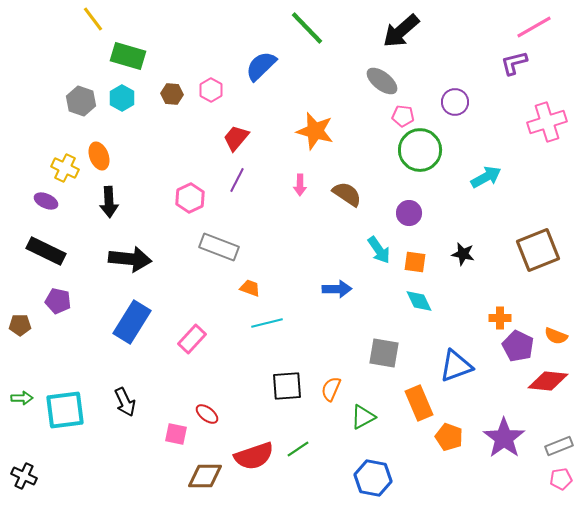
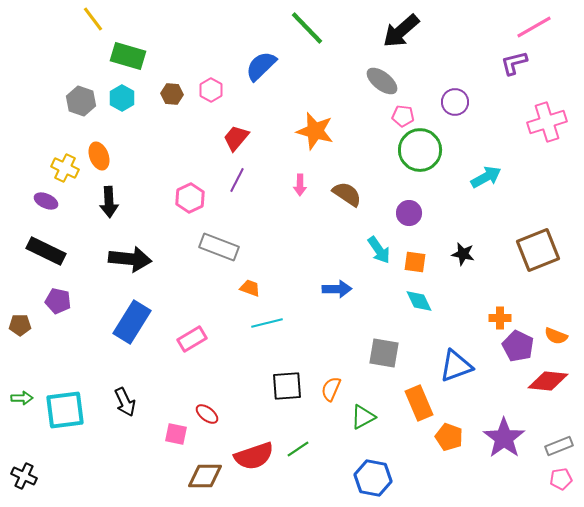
pink rectangle at (192, 339): rotated 16 degrees clockwise
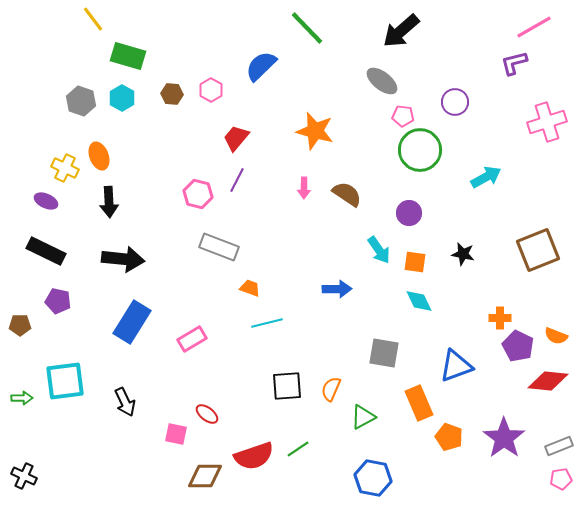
pink arrow at (300, 185): moved 4 px right, 3 px down
pink hexagon at (190, 198): moved 8 px right, 4 px up; rotated 20 degrees counterclockwise
black arrow at (130, 259): moved 7 px left
cyan square at (65, 410): moved 29 px up
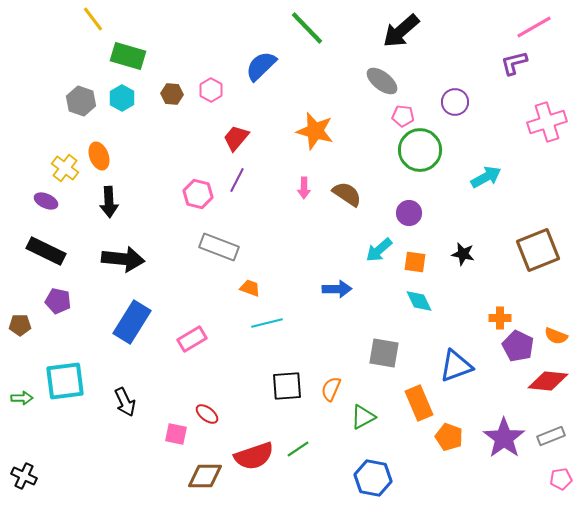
yellow cross at (65, 168): rotated 12 degrees clockwise
cyan arrow at (379, 250): rotated 84 degrees clockwise
gray rectangle at (559, 446): moved 8 px left, 10 px up
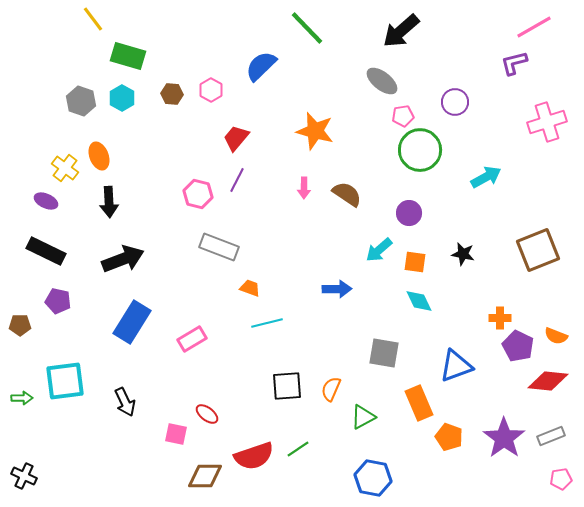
pink pentagon at (403, 116): rotated 15 degrees counterclockwise
black arrow at (123, 259): rotated 27 degrees counterclockwise
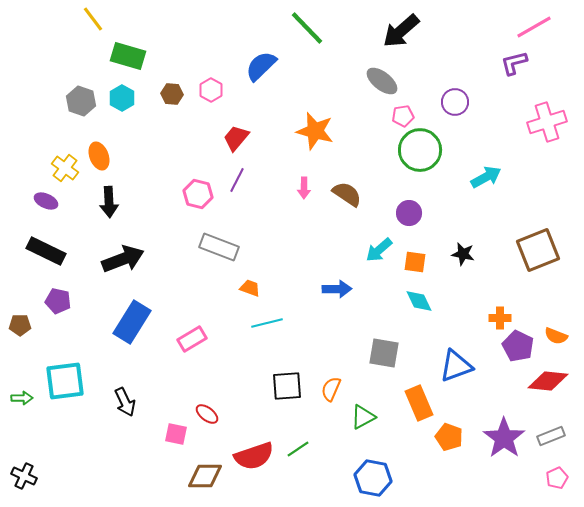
pink pentagon at (561, 479): moved 4 px left, 1 px up; rotated 15 degrees counterclockwise
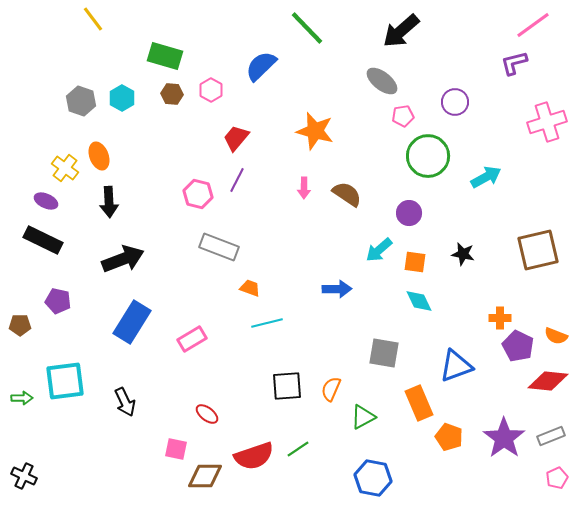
pink line at (534, 27): moved 1 px left, 2 px up; rotated 6 degrees counterclockwise
green rectangle at (128, 56): moved 37 px right
green circle at (420, 150): moved 8 px right, 6 px down
brown square at (538, 250): rotated 9 degrees clockwise
black rectangle at (46, 251): moved 3 px left, 11 px up
pink square at (176, 434): moved 15 px down
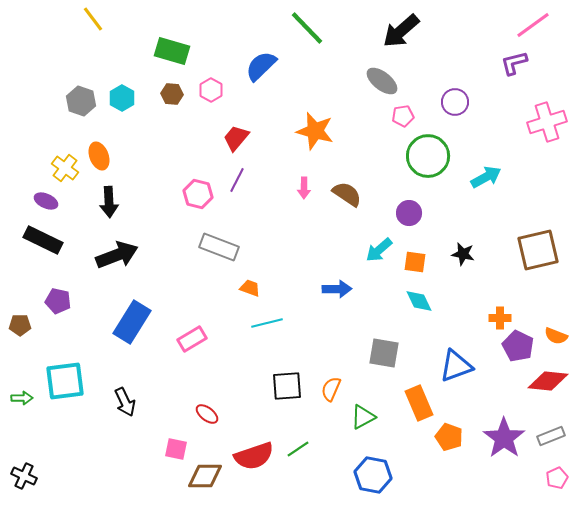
green rectangle at (165, 56): moved 7 px right, 5 px up
black arrow at (123, 259): moved 6 px left, 4 px up
blue hexagon at (373, 478): moved 3 px up
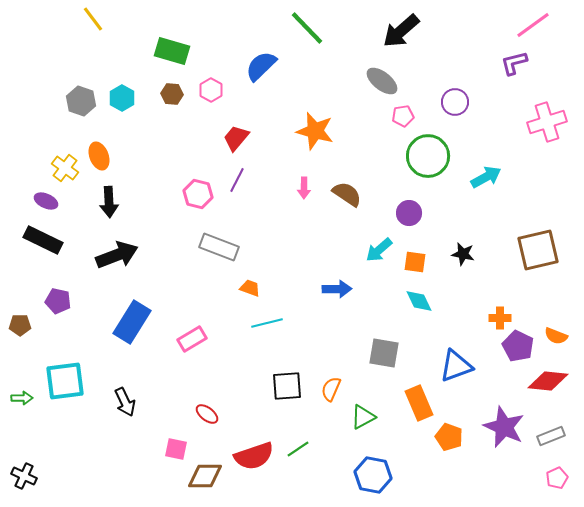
purple star at (504, 438): moved 11 px up; rotated 12 degrees counterclockwise
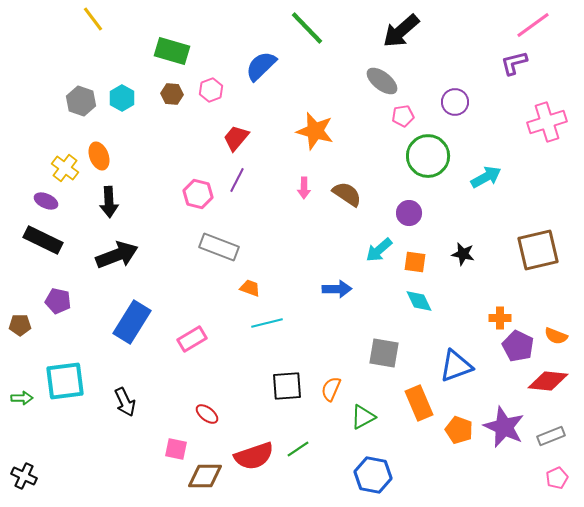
pink hexagon at (211, 90): rotated 10 degrees clockwise
orange pentagon at (449, 437): moved 10 px right, 7 px up
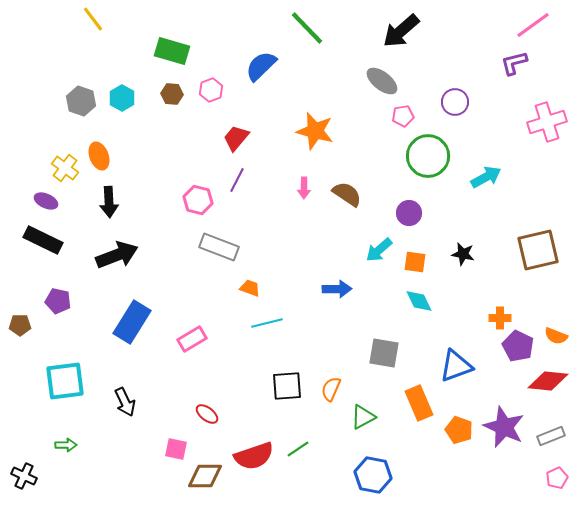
pink hexagon at (198, 194): moved 6 px down
green arrow at (22, 398): moved 44 px right, 47 px down
